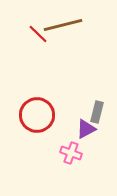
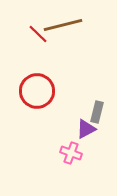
red circle: moved 24 px up
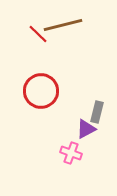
red circle: moved 4 px right
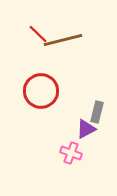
brown line: moved 15 px down
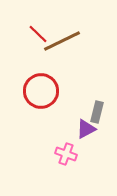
brown line: moved 1 px left, 1 px down; rotated 12 degrees counterclockwise
pink cross: moved 5 px left, 1 px down
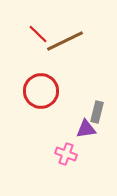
brown line: moved 3 px right
purple triangle: rotated 20 degrees clockwise
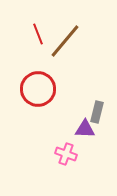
red line: rotated 25 degrees clockwise
brown line: rotated 24 degrees counterclockwise
red circle: moved 3 px left, 2 px up
purple triangle: moved 1 px left; rotated 10 degrees clockwise
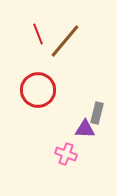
red circle: moved 1 px down
gray rectangle: moved 1 px down
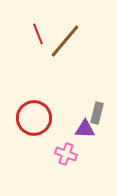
red circle: moved 4 px left, 28 px down
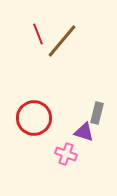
brown line: moved 3 px left
purple triangle: moved 1 px left, 3 px down; rotated 15 degrees clockwise
